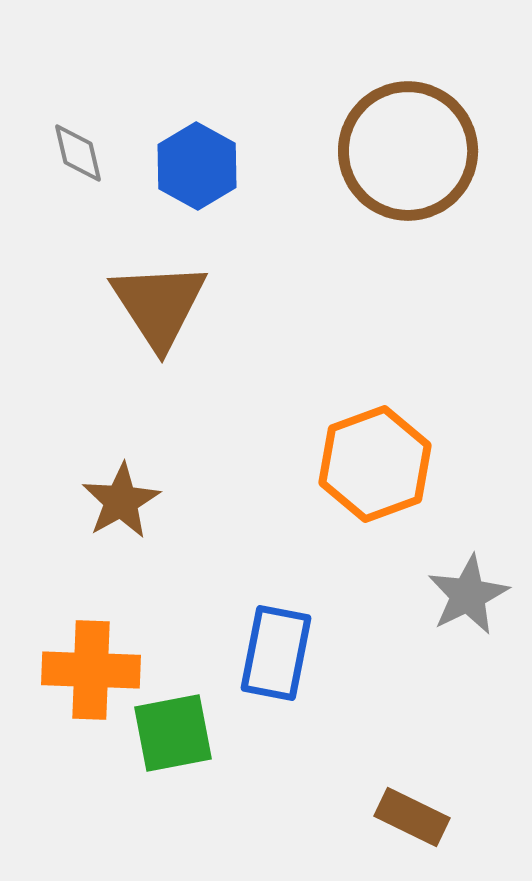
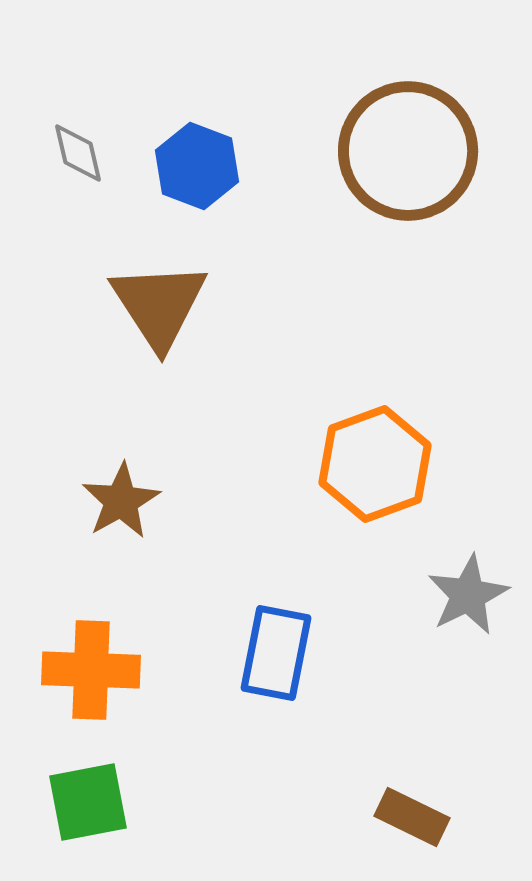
blue hexagon: rotated 8 degrees counterclockwise
green square: moved 85 px left, 69 px down
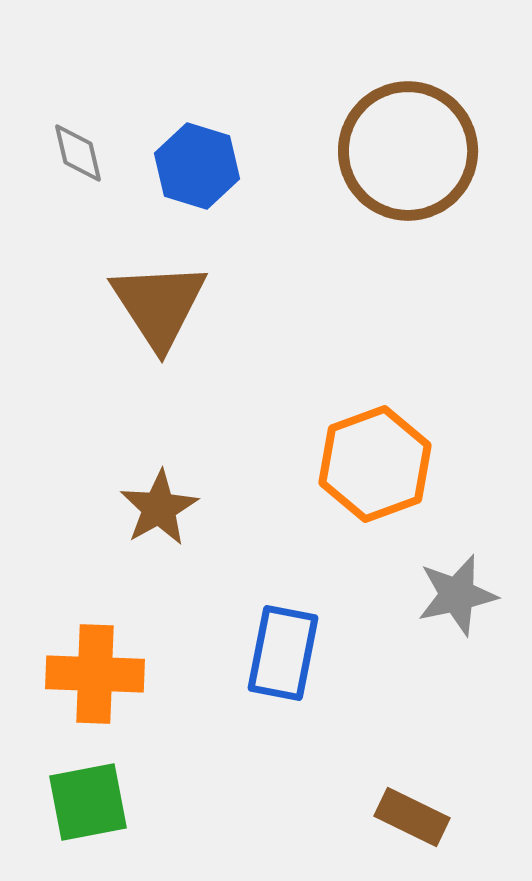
blue hexagon: rotated 4 degrees counterclockwise
brown star: moved 38 px right, 7 px down
gray star: moved 11 px left; rotated 14 degrees clockwise
blue rectangle: moved 7 px right
orange cross: moved 4 px right, 4 px down
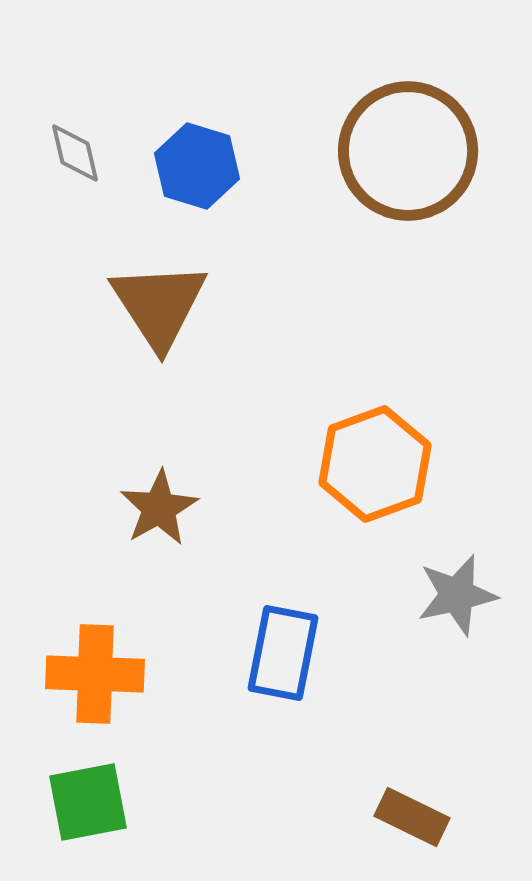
gray diamond: moved 3 px left
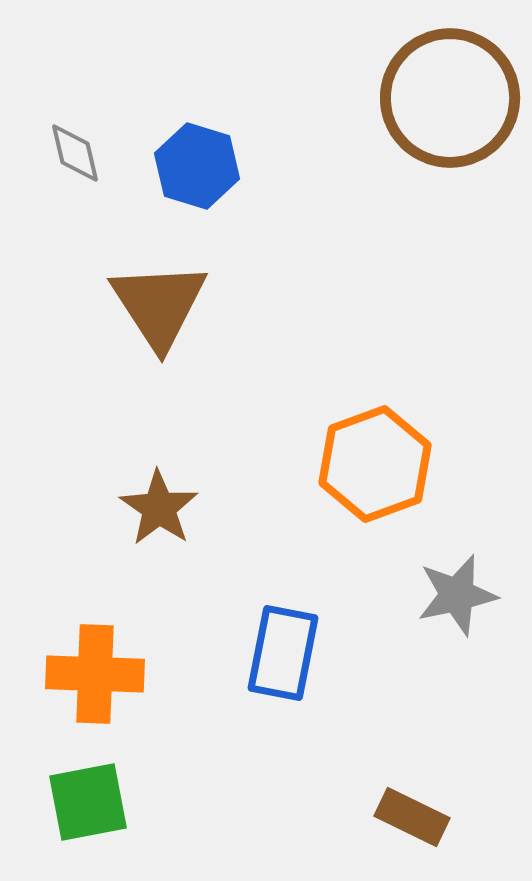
brown circle: moved 42 px right, 53 px up
brown star: rotated 8 degrees counterclockwise
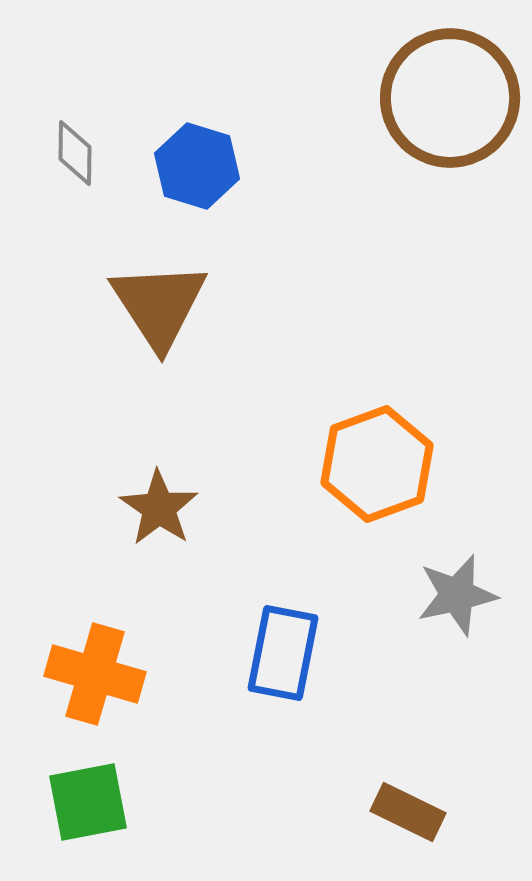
gray diamond: rotated 14 degrees clockwise
orange hexagon: moved 2 px right
orange cross: rotated 14 degrees clockwise
brown rectangle: moved 4 px left, 5 px up
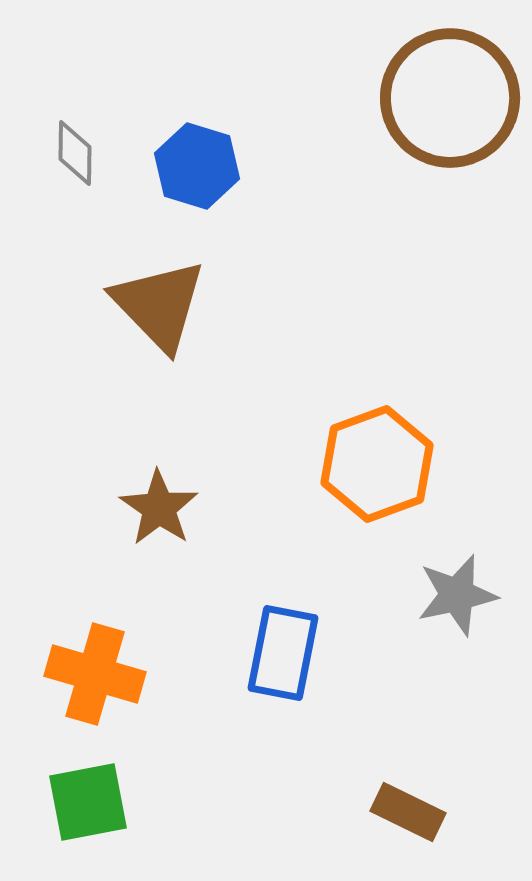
brown triangle: rotated 11 degrees counterclockwise
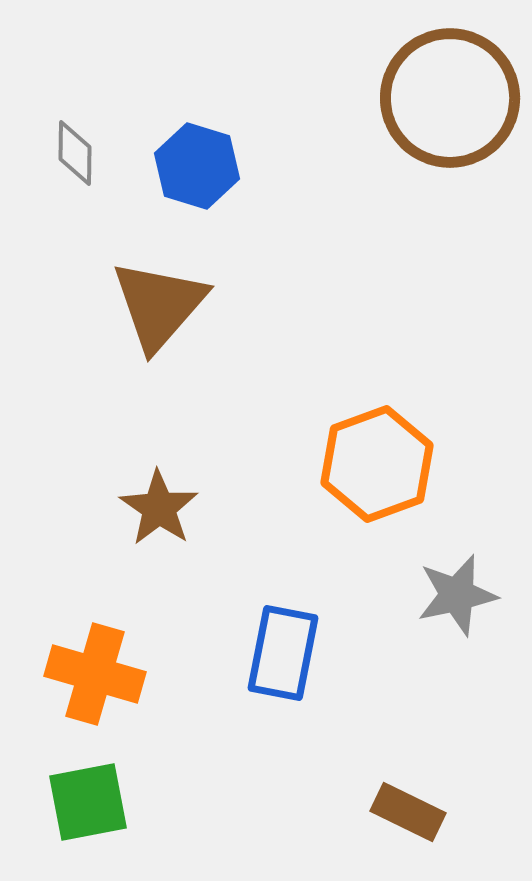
brown triangle: rotated 25 degrees clockwise
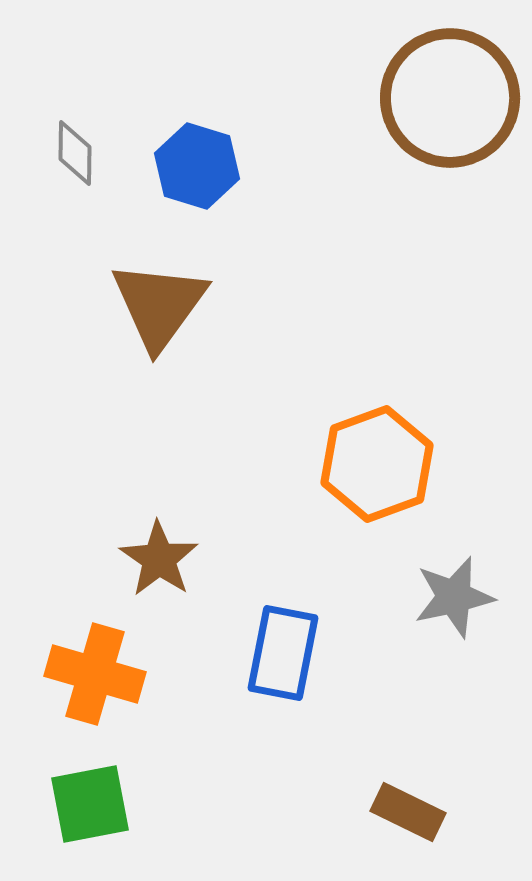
brown triangle: rotated 5 degrees counterclockwise
brown star: moved 51 px down
gray star: moved 3 px left, 2 px down
green square: moved 2 px right, 2 px down
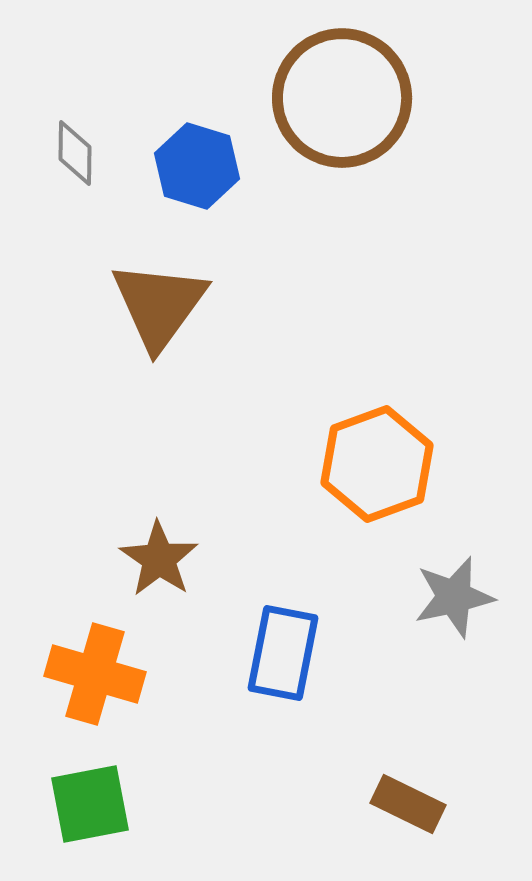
brown circle: moved 108 px left
brown rectangle: moved 8 px up
